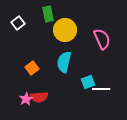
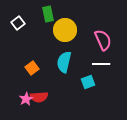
pink semicircle: moved 1 px right, 1 px down
white line: moved 25 px up
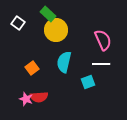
green rectangle: rotated 35 degrees counterclockwise
white square: rotated 16 degrees counterclockwise
yellow circle: moved 9 px left
pink star: rotated 24 degrees counterclockwise
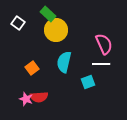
pink semicircle: moved 1 px right, 4 px down
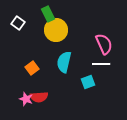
green rectangle: rotated 21 degrees clockwise
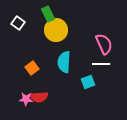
cyan semicircle: rotated 10 degrees counterclockwise
pink star: rotated 16 degrees counterclockwise
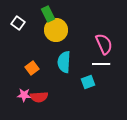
pink star: moved 2 px left, 4 px up
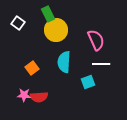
pink semicircle: moved 8 px left, 4 px up
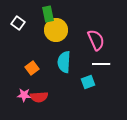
green rectangle: rotated 14 degrees clockwise
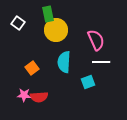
white line: moved 2 px up
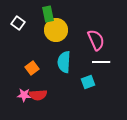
red semicircle: moved 1 px left, 2 px up
